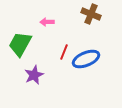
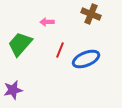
green trapezoid: rotated 12 degrees clockwise
red line: moved 4 px left, 2 px up
purple star: moved 21 px left, 15 px down; rotated 12 degrees clockwise
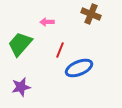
blue ellipse: moved 7 px left, 9 px down
purple star: moved 8 px right, 3 px up
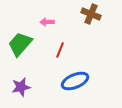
blue ellipse: moved 4 px left, 13 px down
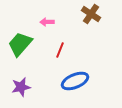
brown cross: rotated 12 degrees clockwise
